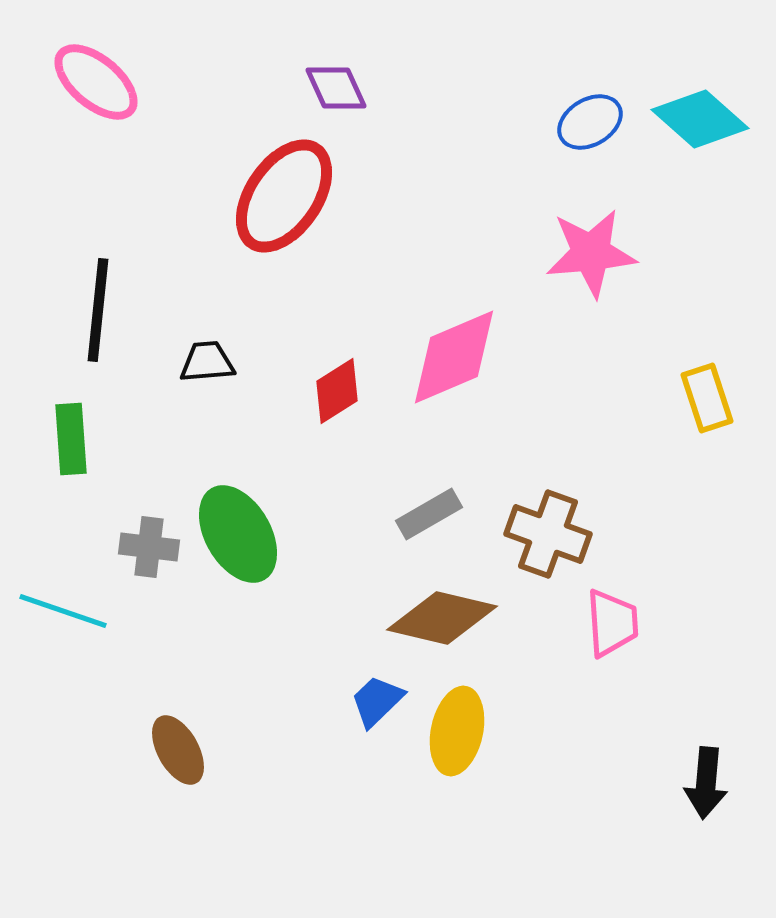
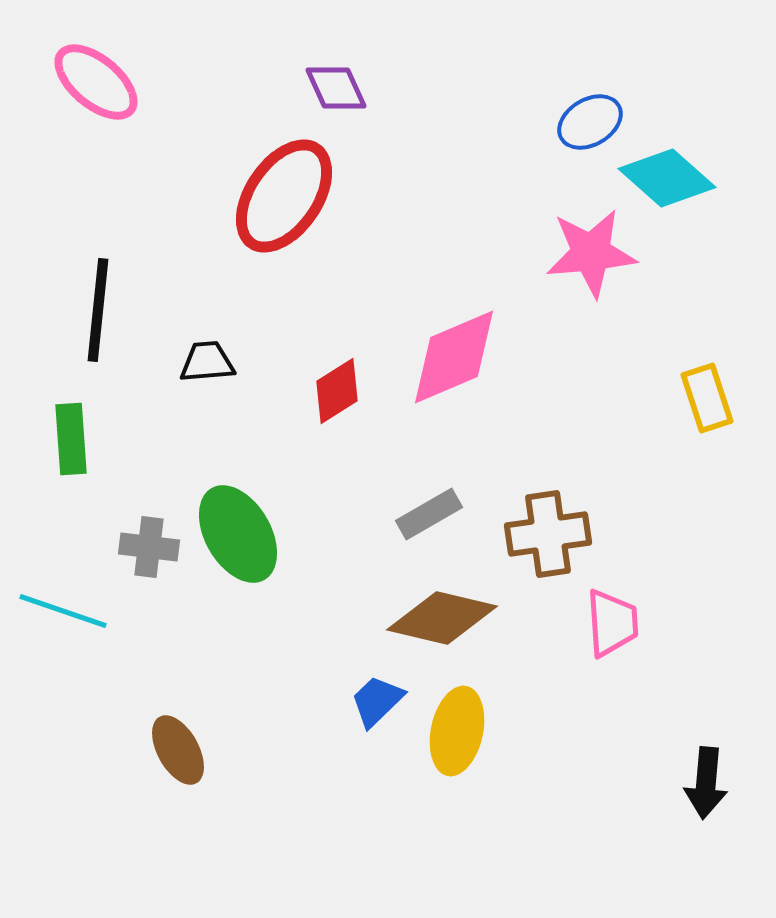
cyan diamond: moved 33 px left, 59 px down
brown cross: rotated 28 degrees counterclockwise
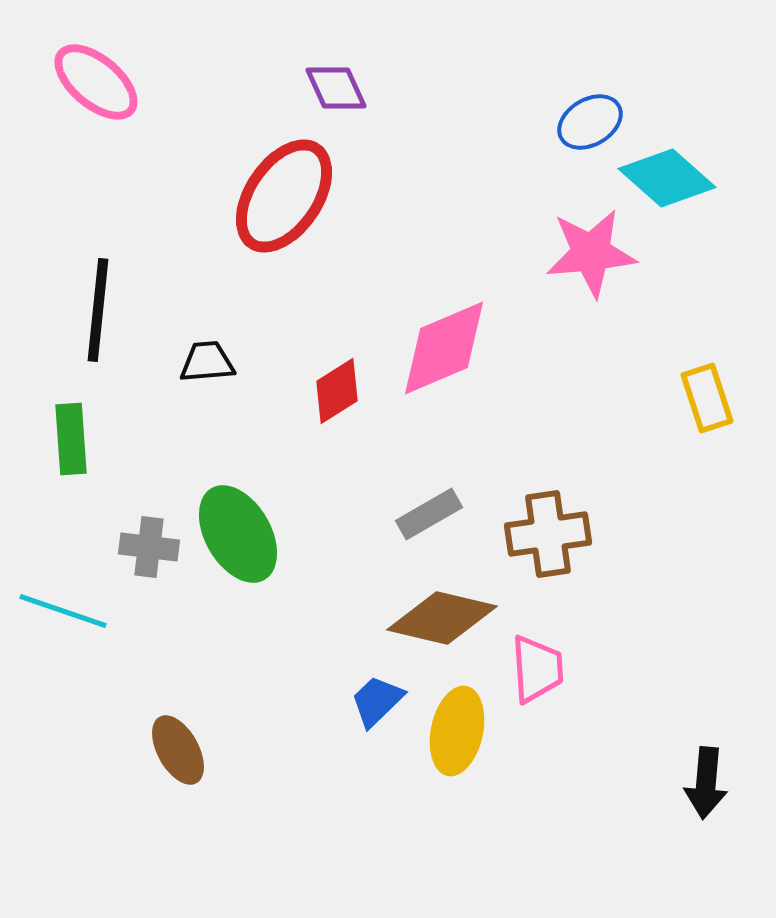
pink diamond: moved 10 px left, 9 px up
pink trapezoid: moved 75 px left, 46 px down
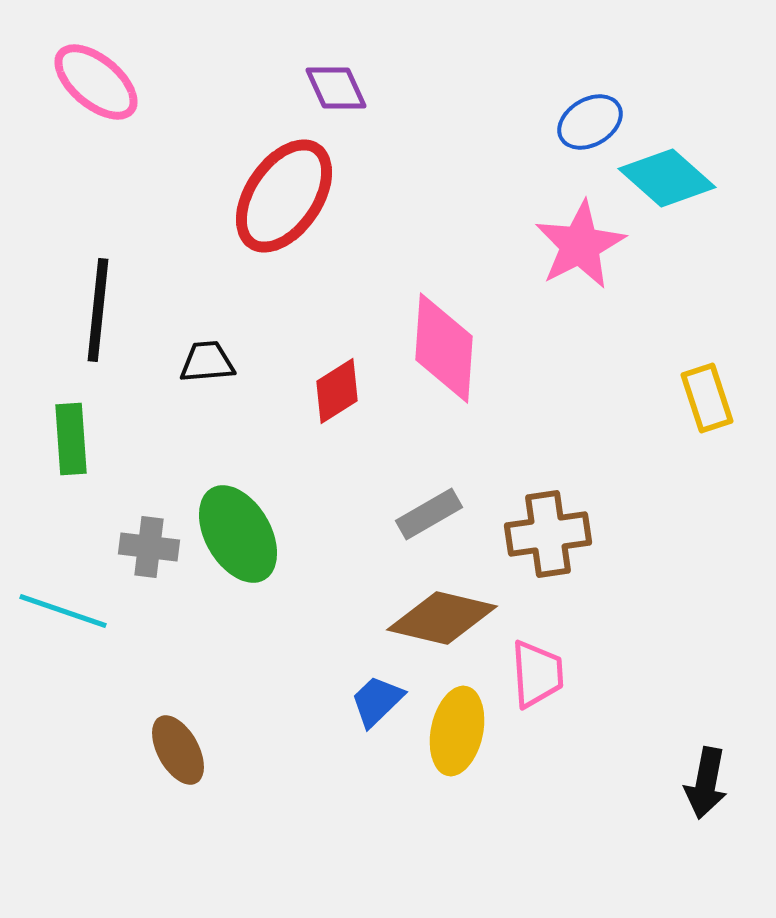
pink star: moved 11 px left, 8 px up; rotated 22 degrees counterclockwise
pink diamond: rotated 63 degrees counterclockwise
pink trapezoid: moved 5 px down
black arrow: rotated 6 degrees clockwise
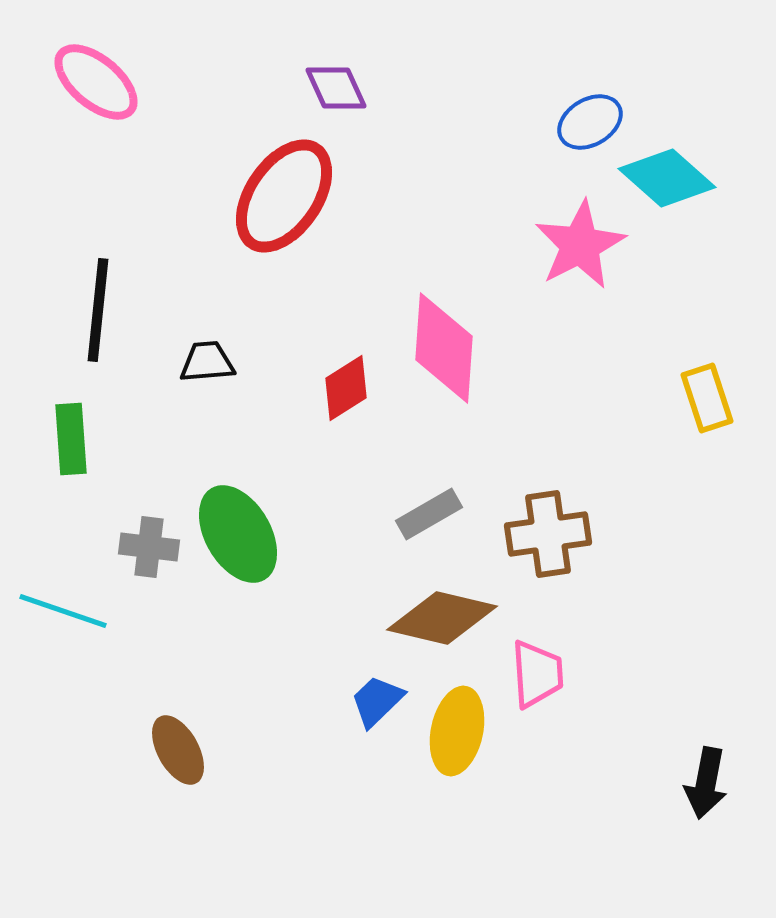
red diamond: moved 9 px right, 3 px up
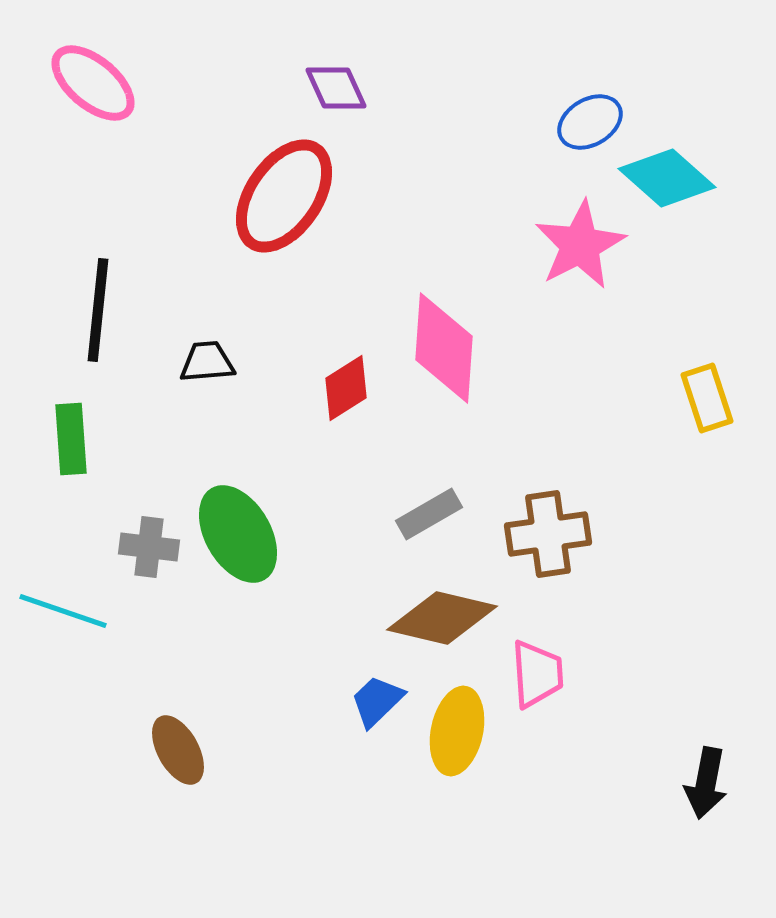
pink ellipse: moved 3 px left, 1 px down
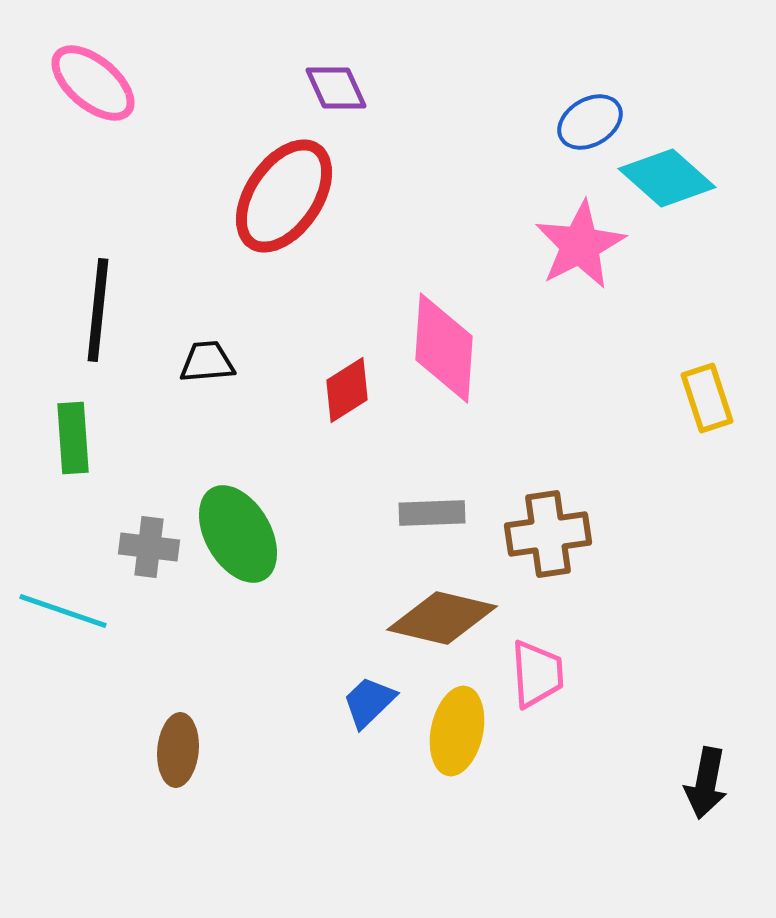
red diamond: moved 1 px right, 2 px down
green rectangle: moved 2 px right, 1 px up
gray rectangle: moved 3 px right, 1 px up; rotated 28 degrees clockwise
blue trapezoid: moved 8 px left, 1 px down
brown ellipse: rotated 34 degrees clockwise
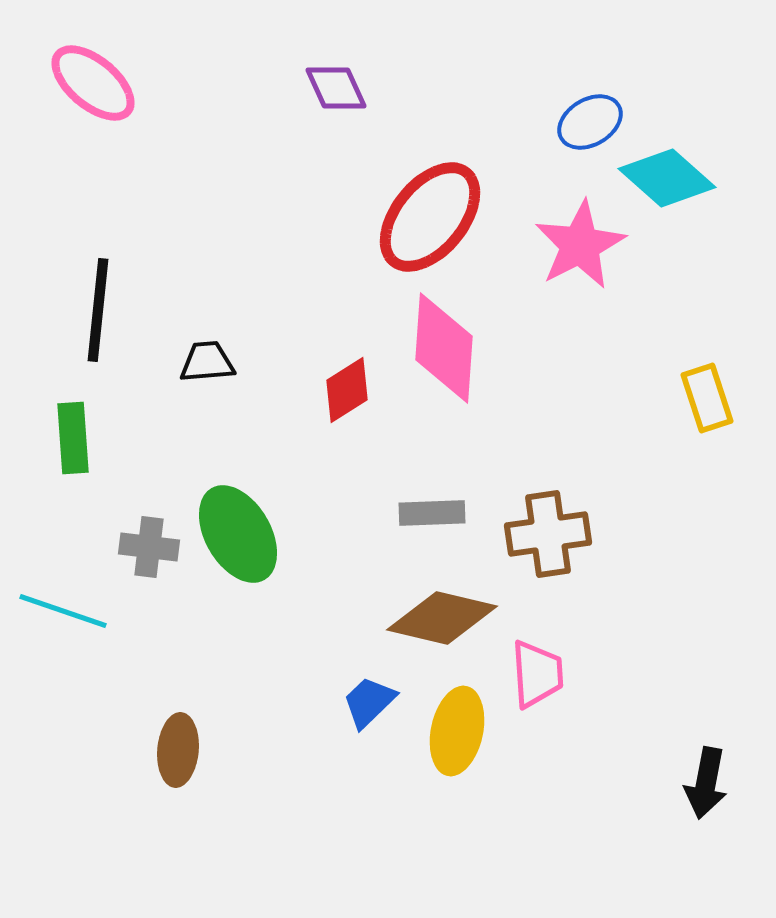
red ellipse: moved 146 px right, 21 px down; rotated 5 degrees clockwise
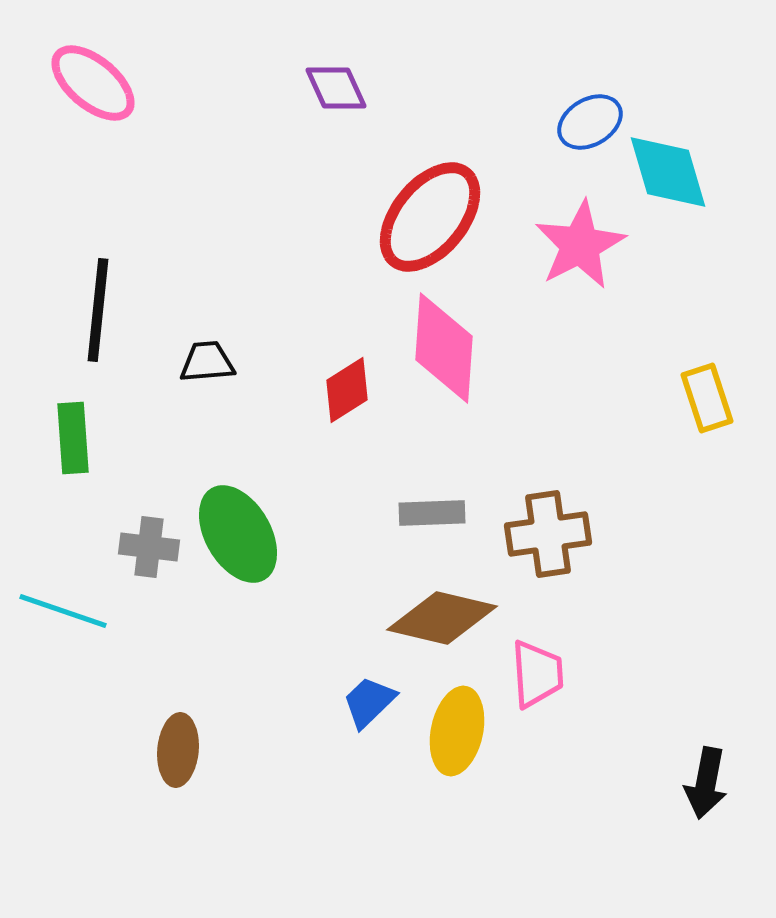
cyan diamond: moved 1 px right, 6 px up; rotated 32 degrees clockwise
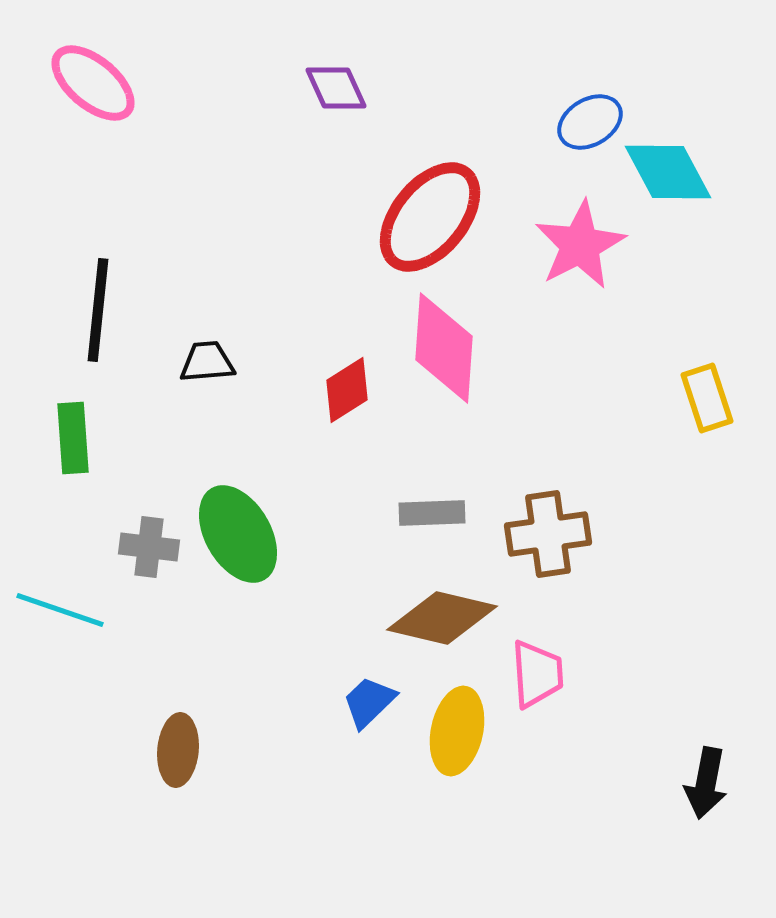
cyan diamond: rotated 12 degrees counterclockwise
cyan line: moved 3 px left, 1 px up
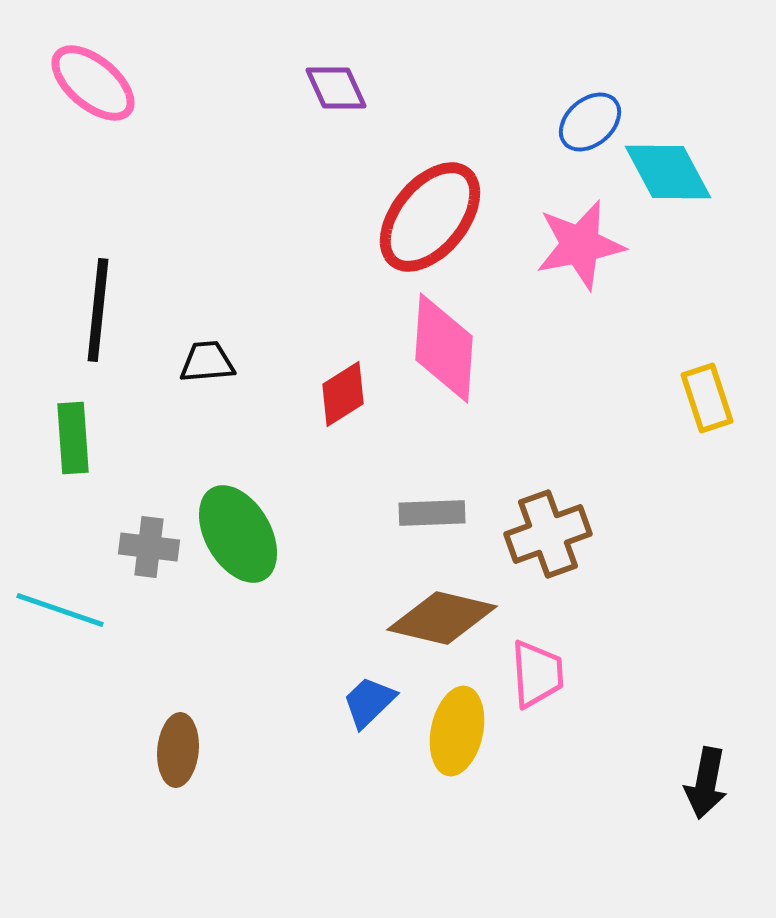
blue ellipse: rotated 10 degrees counterclockwise
pink star: rotated 16 degrees clockwise
red diamond: moved 4 px left, 4 px down
brown cross: rotated 12 degrees counterclockwise
